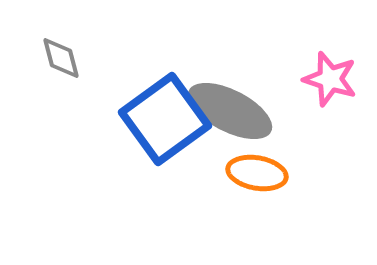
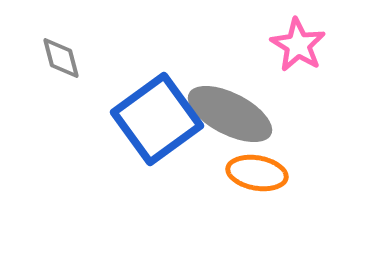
pink star: moved 32 px left, 34 px up; rotated 14 degrees clockwise
gray ellipse: moved 3 px down
blue square: moved 8 px left
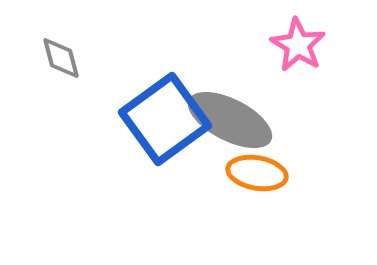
gray ellipse: moved 6 px down
blue square: moved 8 px right
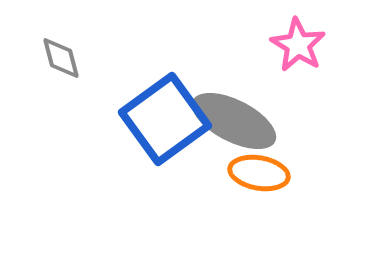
gray ellipse: moved 4 px right, 1 px down
orange ellipse: moved 2 px right
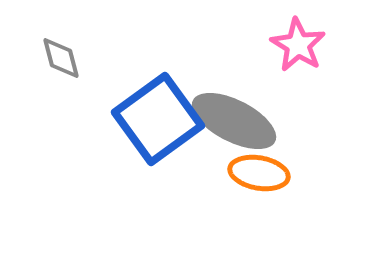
blue square: moved 7 px left
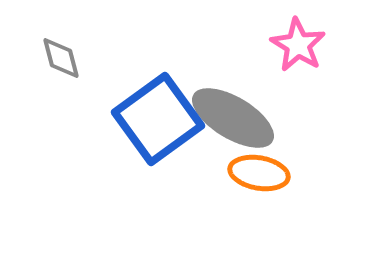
gray ellipse: moved 1 px left, 3 px up; rotated 4 degrees clockwise
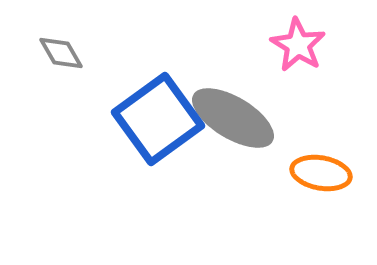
gray diamond: moved 5 px up; rotated 15 degrees counterclockwise
orange ellipse: moved 62 px right
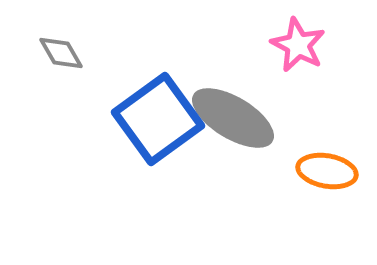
pink star: rotated 4 degrees counterclockwise
orange ellipse: moved 6 px right, 2 px up
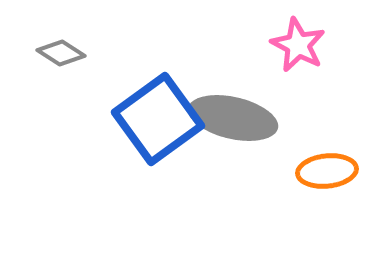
gray diamond: rotated 27 degrees counterclockwise
gray ellipse: rotated 18 degrees counterclockwise
orange ellipse: rotated 16 degrees counterclockwise
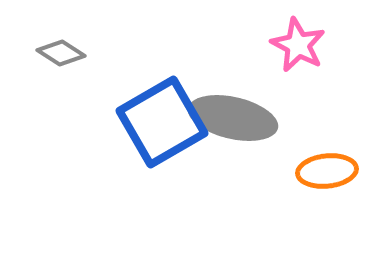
blue square: moved 4 px right, 3 px down; rotated 6 degrees clockwise
